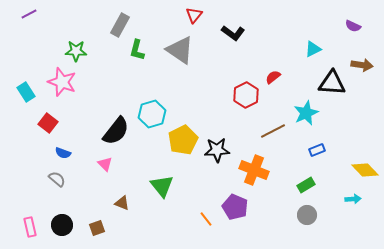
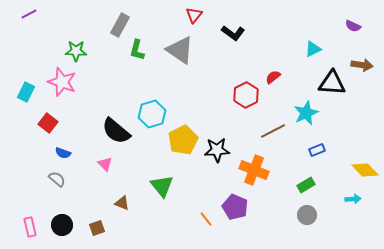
cyan rectangle: rotated 60 degrees clockwise
black semicircle: rotated 92 degrees clockwise
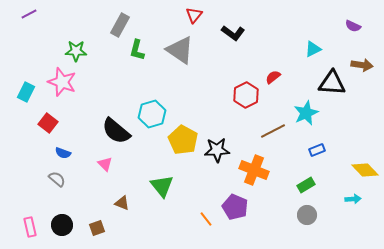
yellow pentagon: rotated 16 degrees counterclockwise
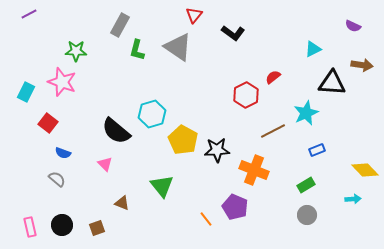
gray triangle: moved 2 px left, 3 px up
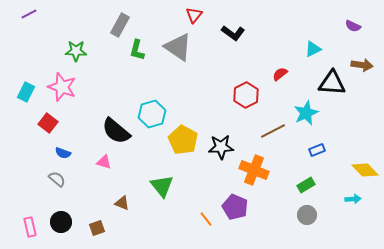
red semicircle: moved 7 px right, 3 px up
pink star: moved 5 px down
black star: moved 4 px right, 3 px up
pink triangle: moved 1 px left, 2 px up; rotated 28 degrees counterclockwise
black circle: moved 1 px left, 3 px up
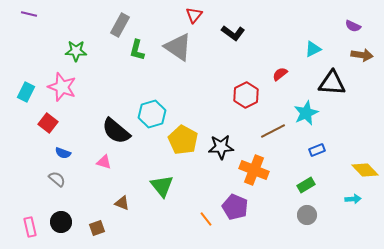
purple line: rotated 42 degrees clockwise
brown arrow: moved 10 px up
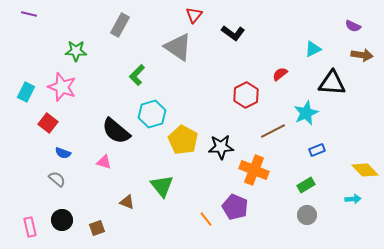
green L-shape: moved 25 px down; rotated 30 degrees clockwise
brown triangle: moved 5 px right, 1 px up
black circle: moved 1 px right, 2 px up
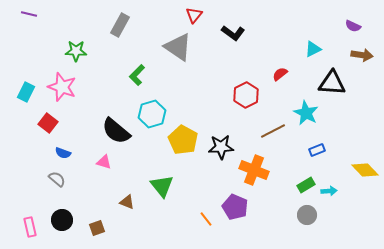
cyan star: rotated 20 degrees counterclockwise
cyan arrow: moved 24 px left, 8 px up
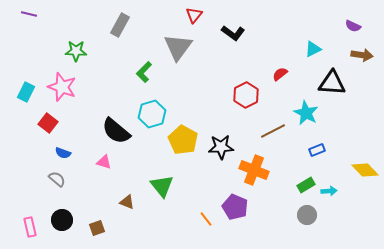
gray triangle: rotated 32 degrees clockwise
green L-shape: moved 7 px right, 3 px up
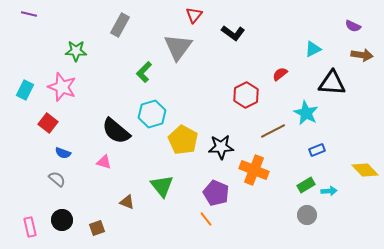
cyan rectangle: moved 1 px left, 2 px up
purple pentagon: moved 19 px left, 14 px up
